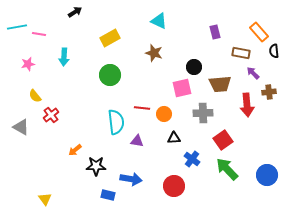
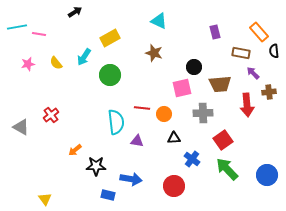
cyan arrow: moved 20 px right; rotated 30 degrees clockwise
yellow semicircle: moved 21 px right, 33 px up
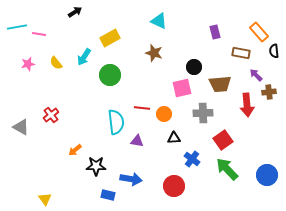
purple arrow: moved 3 px right, 2 px down
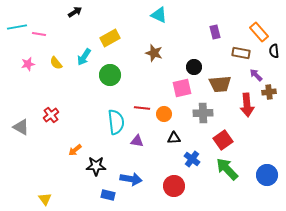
cyan triangle: moved 6 px up
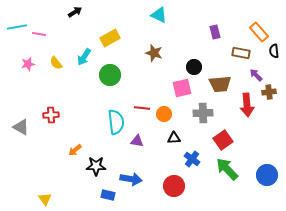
red cross: rotated 35 degrees clockwise
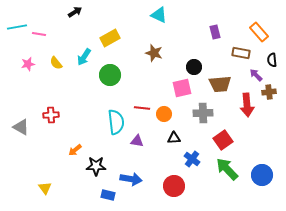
black semicircle: moved 2 px left, 9 px down
blue circle: moved 5 px left
yellow triangle: moved 11 px up
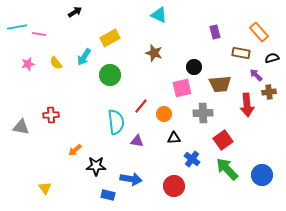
black semicircle: moved 2 px up; rotated 80 degrees clockwise
red line: moved 1 px left, 2 px up; rotated 56 degrees counterclockwise
gray triangle: rotated 18 degrees counterclockwise
